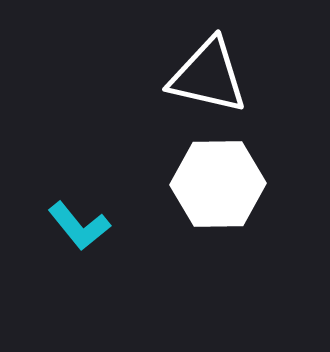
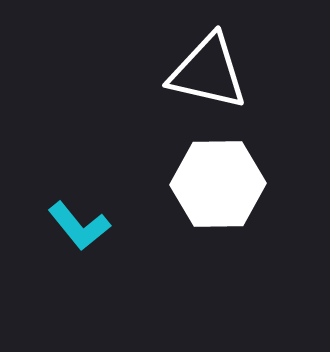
white triangle: moved 4 px up
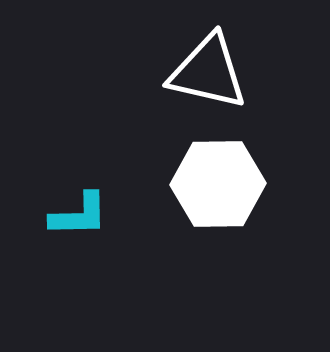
cyan L-shape: moved 11 px up; rotated 52 degrees counterclockwise
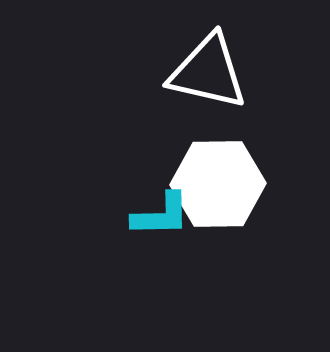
cyan L-shape: moved 82 px right
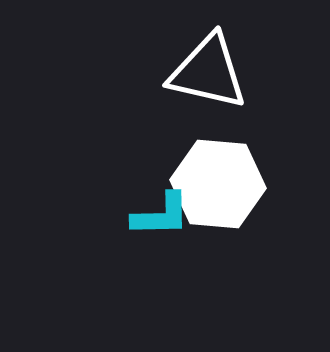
white hexagon: rotated 6 degrees clockwise
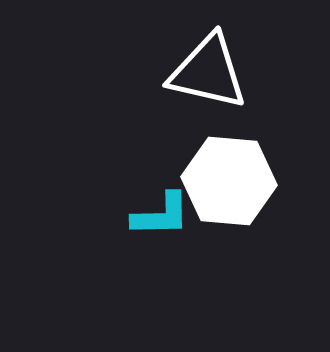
white hexagon: moved 11 px right, 3 px up
